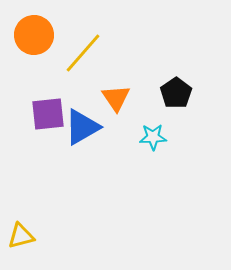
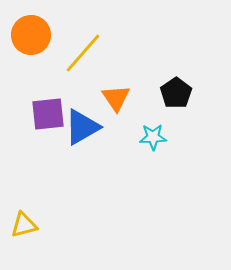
orange circle: moved 3 px left
yellow triangle: moved 3 px right, 11 px up
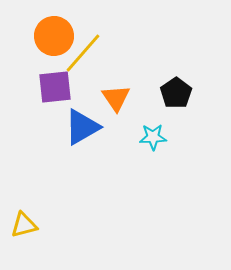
orange circle: moved 23 px right, 1 px down
purple square: moved 7 px right, 27 px up
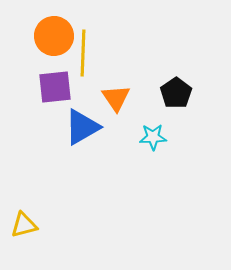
yellow line: rotated 39 degrees counterclockwise
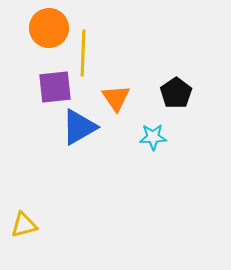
orange circle: moved 5 px left, 8 px up
blue triangle: moved 3 px left
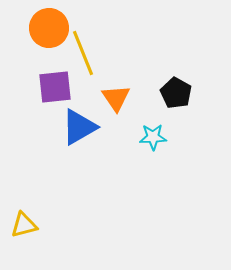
yellow line: rotated 24 degrees counterclockwise
black pentagon: rotated 8 degrees counterclockwise
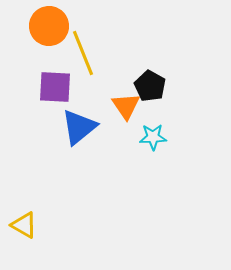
orange circle: moved 2 px up
purple square: rotated 9 degrees clockwise
black pentagon: moved 26 px left, 7 px up
orange triangle: moved 10 px right, 8 px down
blue triangle: rotated 9 degrees counterclockwise
yellow triangle: rotated 44 degrees clockwise
